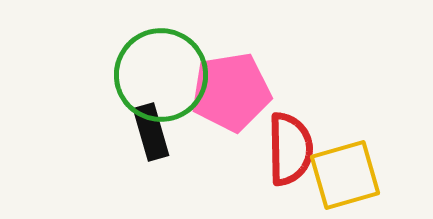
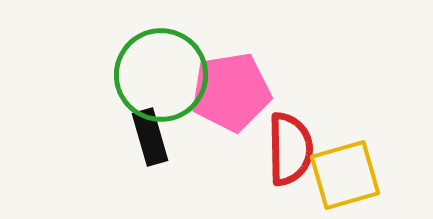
black rectangle: moved 1 px left, 5 px down
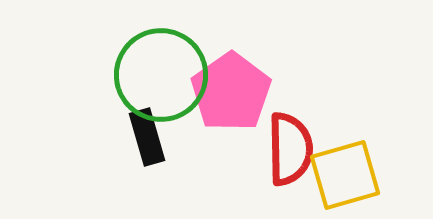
pink pentagon: rotated 26 degrees counterclockwise
black rectangle: moved 3 px left
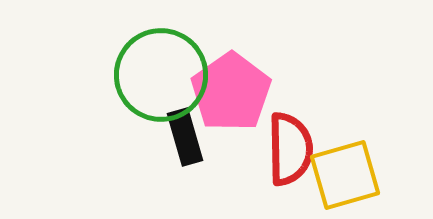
black rectangle: moved 38 px right
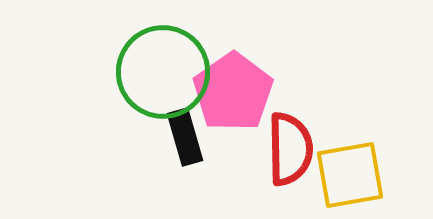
green circle: moved 2 px right, 3 px up
pink pentagon: moved 2 px right
yellow square: moved 5 px right; rotated 6 degrees clockwise
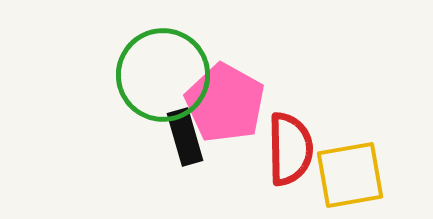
green circle: moved 3 px down
pink pentagon: moved 8 px left, 11 px down; rotated 8 degrees counterclockwise
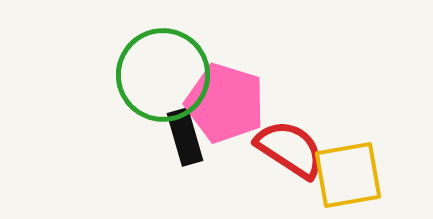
pink pentagon: rotated 12 degrees counterclockwise
red semicircle: rotated 56 degrees counterclockwise
yellow square: moved 2 px left
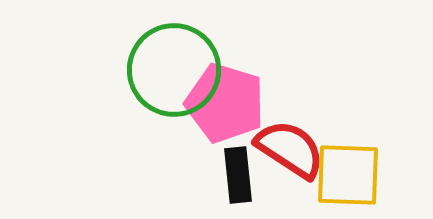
green circle: moved 11 px right, 5 px up
black rectangle: moved 53 px right, 38 px down; rotated 10 degrees clockwise
yellow square: rotated 12 degrees clockwise
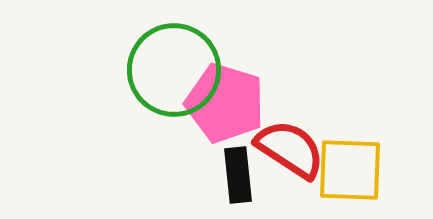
yellow square: moved 2 px right, 5 px up
